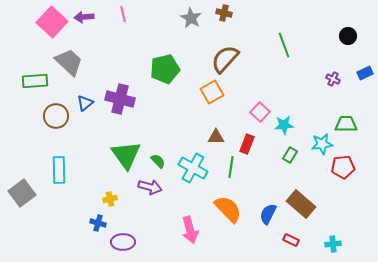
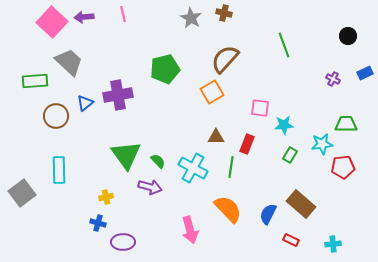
purple cross at (120, 99): moved 2 px left, 4 px up; rotated 24 degrees counterclockwise
pink square at (260, 112): moved 4 px up; rotated 36 degrees counterclockwise
yellow cross at (110, 199): moved 4 px left, 2 px up
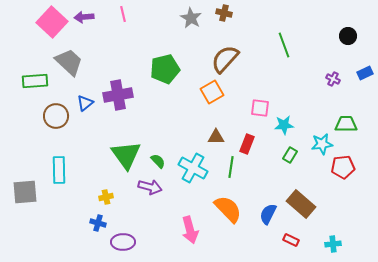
gray square at (22, 193): moved 3 px right, 1 px up; rotated 32 degrees clockwise
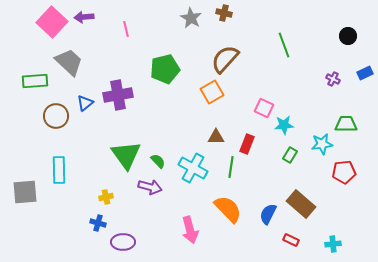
pink line at (123, 14): moved 3 px right, 15 px down
pink square at (260, 108): moved 4 px right; rotated 18 degrees clockwise
red pentagon at (343, 167): moved 1 px right, 5 px down
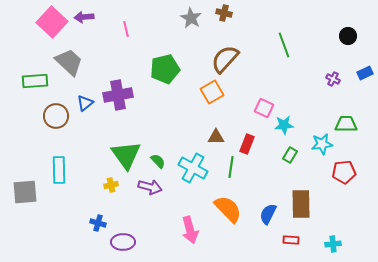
yellow cross at (106, 197): moved 5 px right, 12 px up
brown rectangle at (301, 204): rotated 48 degrees clockwise
red rectangle at (291, 240): rotated 21 degrees counterclockwise
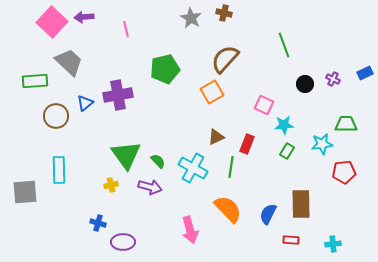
black circle at (348, 36): moved 43 px left, 48 px down
pink square at (264, 108): moved 3 px up
brown triangle at (216, 137): rotated 24 degrees counterclockwise
green rectangle at (290, 155): moved 3 px left, 4 px up
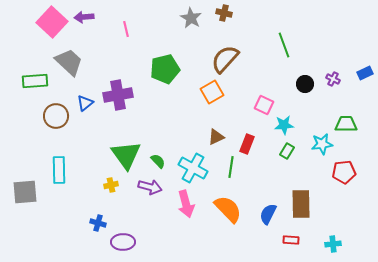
pink arrow at (190, 230): moved 4 px left, 26 px up
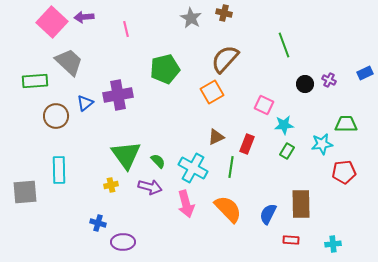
purple cross at (333, 79): moved 4 px left, 1 px down
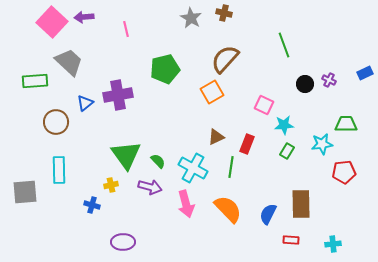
brown circle at (56, 116): moved 6 px down
blue cross at (98, 223): moved 6 px left, 18 px up
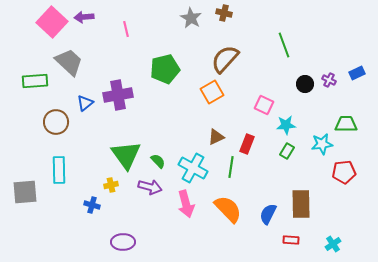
blue rectangle at (365, 73): moved 8 px left
cyan star at (284, 125): moved 2 px right
cyan cross at (333, 244): rotated 28 degrees counterclockwise
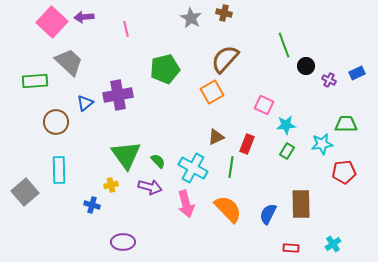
black circle at (305, 84): moved 1 px right, 18 px up
gray square at (25, 192): rotated 36 degrees counterclockwise
red rectangle at (291, 240): moved 8 px down
